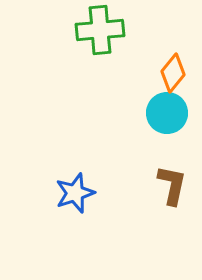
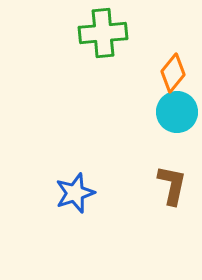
green cross: moved 3 px right, 3 px down
cyan circle: moved 10 px right, 1 px up
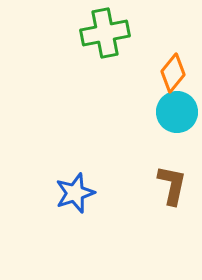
green cross: moved 2 px right; rotated 6 degrees counterclockwise
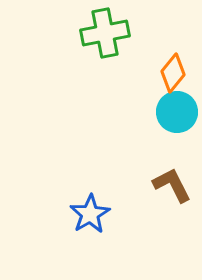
brown L-shape: rotated 39 degrees counterclockwise
blue star: moved 15 px right, 21 px down; rotated 12 degrees counterclockwise
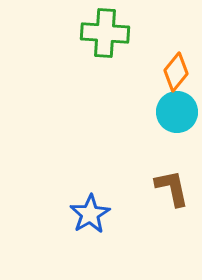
green cross: rotated 15 degrees clockwise
orange diamond: moved 3 px right, 1 px up
brown L-shape: moved 3 px down; rotated 15 degrees clockwise
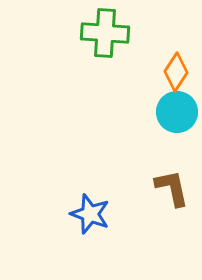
orange diamond: rotated 6 degrees counterclockwise
blue star: rotated 21 degrees counterclockwise
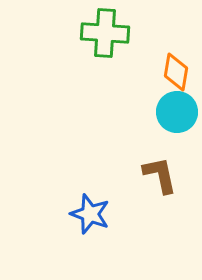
orange diamond: rotated 24 degrees counterclockwise
brown L-shape: moved 12 px left, 13 px up
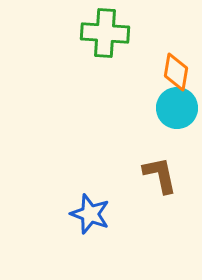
cyan circle: moved 4 px up
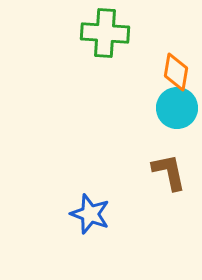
brown L-shape: moved 9 px right, 3 px up
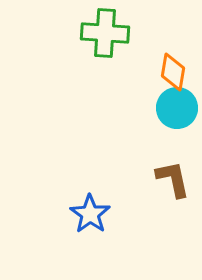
orange diamond: moved 3 px left
brown L-shape: moved 4 px right, 7 px down
blue star: rotated 15 degrees clockwise
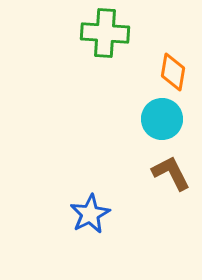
cyan circle: moved 15 px left, 11 px down
brown L-shape: moved 2 px left, 6 px up; rotated 15 degrees counterclockwise
blue star: rotated 9 degrees clockwise
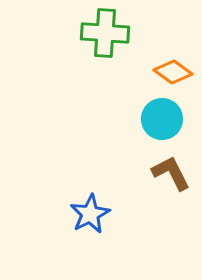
orange diamond: rotated 63 degrees counterclockwise
